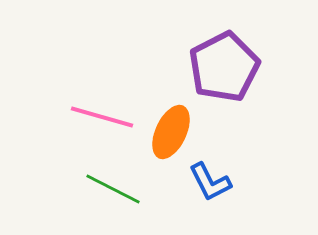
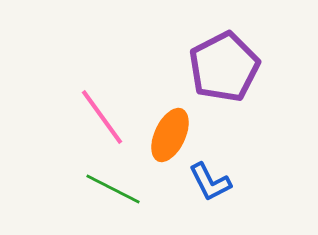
pink line: rotated 38 degrees clockwise
orange ellipse: moved 1 px left, 3 px down
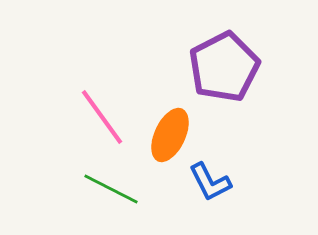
green line: moved 2 px left
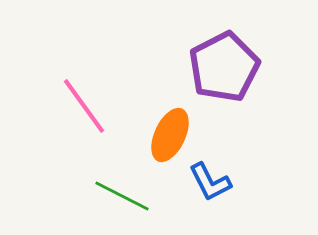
pink line: moved 18 px left, 11 px up
green line: moved 11 px right, 7 px down
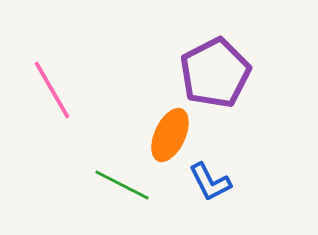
purple pentagon: moved 9 px left, 6 px down
pink line: moved 32 px left, 16 px up; rotated 6 degrees clockwise
green line: moved 11 px up
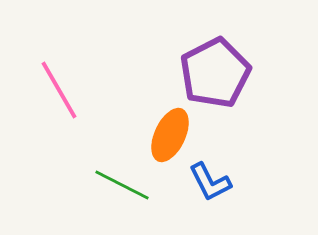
pink line: moved 7 px right
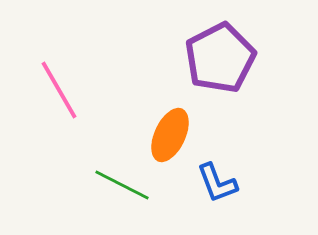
purple pentagon: moved 5 px right, 15 px up
blue L-shape: moved 7 px right, 1 px down; rotated 6 degrees clockwise
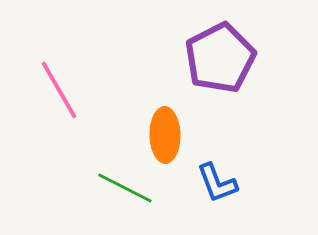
orange ellipse: moved 5 px left; rotated 26 degrees counterclockwise
green line: moved 3 px right, 3 px down
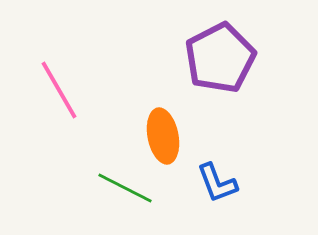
orange ellipse: moved 2 px left, 1 px down; rotated 10 degrees counterclockwise
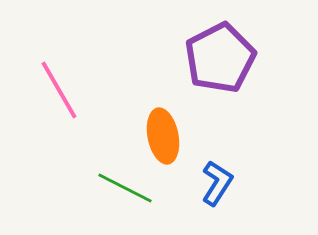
blue L-shape: rotated 126 degrees counterclockwise
